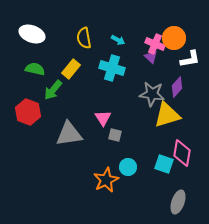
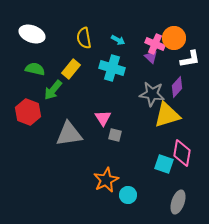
cyan circle: moved 28 px down
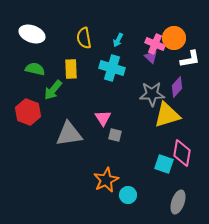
cyan arrow: rotated 88 degrees clockwise
yellow rectangle: rotated 42 degrees counterclockwise
gray star: rotated 10 degrees counterclockwise
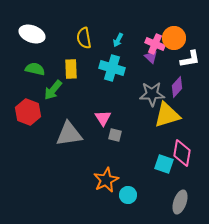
gray ellipse: moved 2 px right
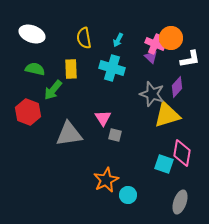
orange circle: moved 3 px left
gray star: rotated 20 degrees clockwise
